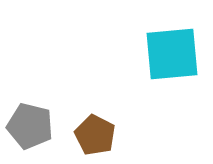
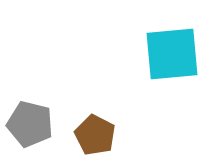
gray pentagon: moved 2 px up
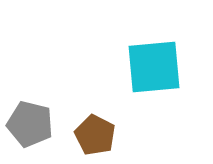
cyan square: moved 18 px left, 13 px down
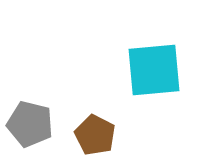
cyan square: moved 3 px down
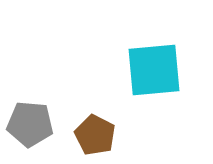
gray pentagon: rotated 9 degrees counterclockwise
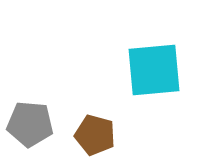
brown pentagon: rotated 12 degrees counterclockwise
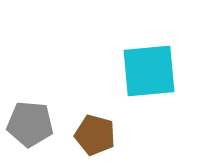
cyan square: moved 5 px left, 1 px down
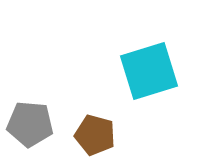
cyan square: rotated 12 degrees counterclockwise
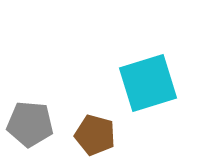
cyan square: moved 1 px left, 12 px down
